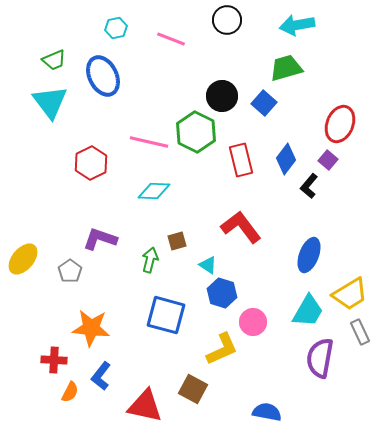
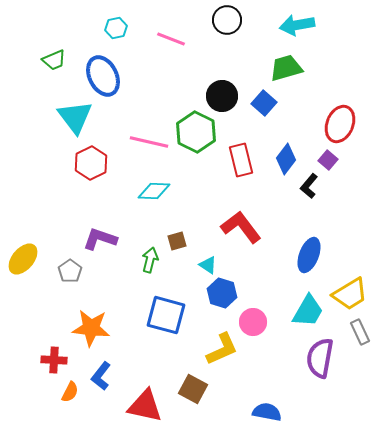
cyan triangle at (50, 102): moved 25 px right, 15 px down
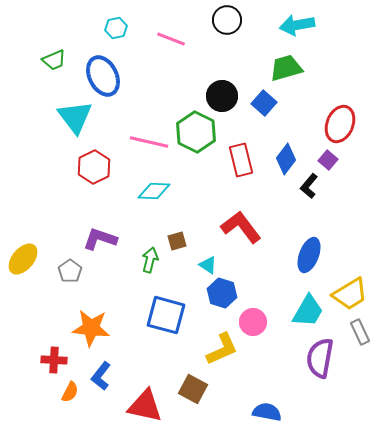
red hexagon at (91, 163): moved 3 px right, 4 px down
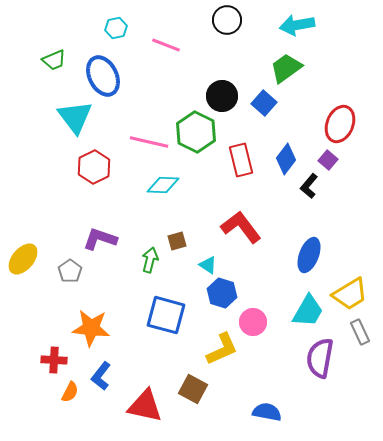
pink line at (171, 39): moved 5 px left, 6 px down
green trapezoid at (286, 68): rotated 20 degrees counterclockwise
cyan diamond at (154, 191): moved 9 px right, 6 px up
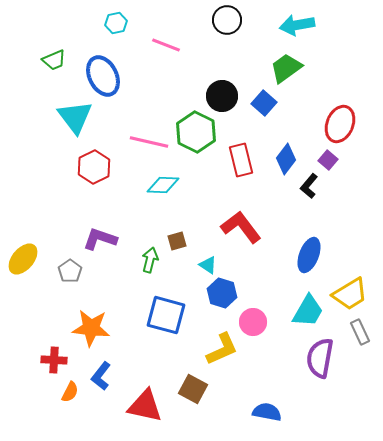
cyan hexagon at (116, 28): moved 5 px up
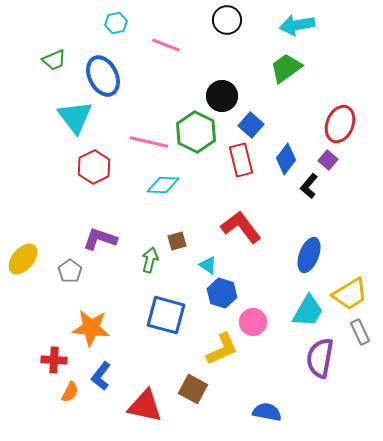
blue square at (264, 103): moved 13 px left, 22 px down
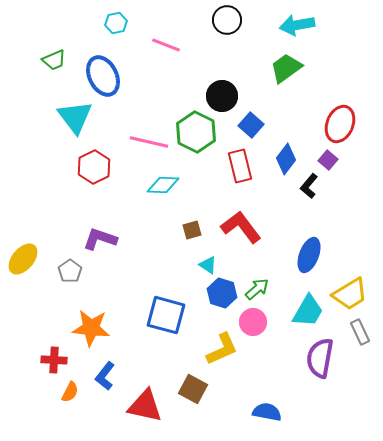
red rectangle at (241, 160): moved 1 px left, 6 px down
brown square at (177, 241): moved 15 px right, 11 px up
green arrow at (150, 260): moved 107 px right, 29 px down; rotated 35 degrees clockwise
blue L-shape at (101, 376): moved 4 px right
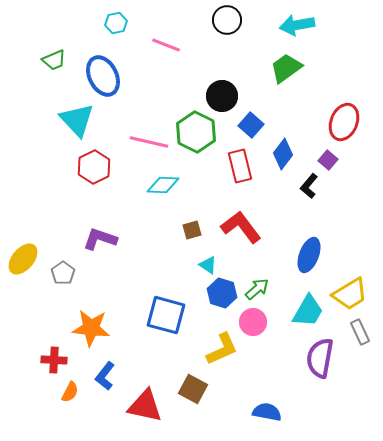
cyan triangle at (75, 117): moved 2 px right, 3 px down; rotated 6 degrees counterclockwise
red ellipse at (340, 124): moved 4 px right, 2 px up
blue diamond at (286, 159): moved 3 px left, 5 px up
gray pentagon at (70, 271): moved 7 px left, 2 px down
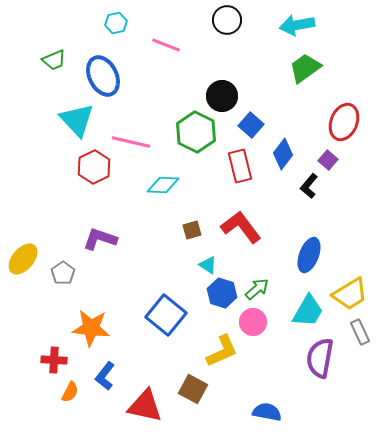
green trapezoid at (286, 68): moved 19 px right
pink line at (149, 142): moved 18 px left
blue square at (166, 315): rotated 24 degrees clockwise
yellow L-shape at (222, 349): moved 2 px down
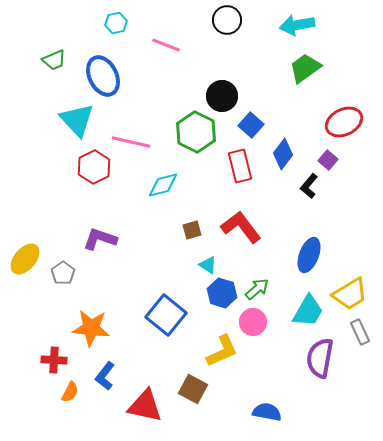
red ellipse at (344, 122): rotated 42 degrees clockwise
cyan diamond at (163, 185): rotated 16 degrees counterclockwise
yellow ellipse at (23, 259): moved 2 px right
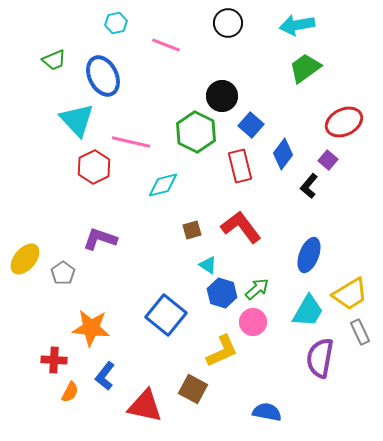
black circle at (227, 20): moved 1 px right, 3 px down
